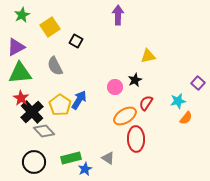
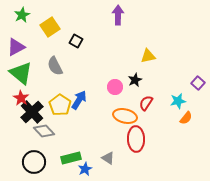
green triangle: moved 1 px right; rotated 45 degrees clockwise
orange ellipse: rotated 45 degrees clockwise
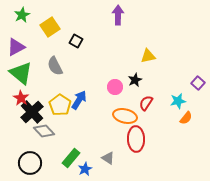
green rectangle: rotated 36 degrees counterclockwise
black circle: moved 4 px left, 1 px down
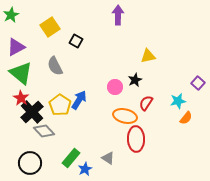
green star: moved 11 px left
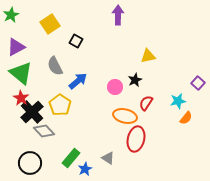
yellow square: moved 3 px up
blue arrow: moved 1 px left, 19 px up; rotated 18 degrees clockwise
red ellipse: rotated 15 degrees clockwise
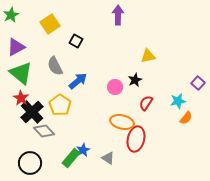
orange ellipse: moved 3 px left, 6 px down
blue star: moved 2 px left, 19 px up
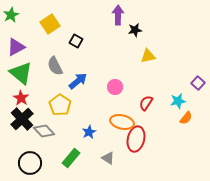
black star: moved 50 px up; rotated 16 degrees clockwise
black cross: moved 10 px left, 7 px down
blue star: moved 6 px right, 18 px up
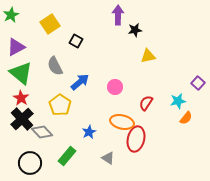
blue arrow: moved 2 px right, 1 px down
gray diamond: moved 2 px left, 1 px down
green rectangle: moved 4 px left, 2 px up
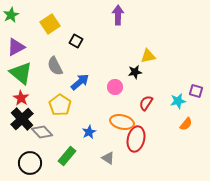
black star: moved 42 px down
purple square: moved 2 px left, 8 px down; rotated 24 degrees counterclockwise
orange semicircle: moved 6 px down
